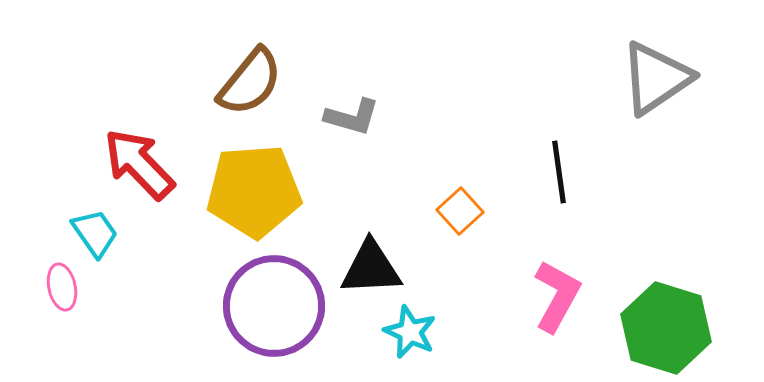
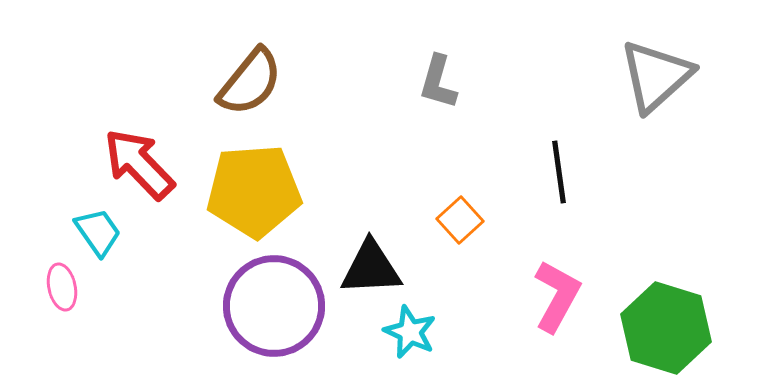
gray triangle: moved 2 px up; rotated 8 degrees counterclockwise
gray L-shape: moved 86 px right, 35 px up; rotated 90 degrees clockwise
orange square: moved 9 px down
cyan trapezoid: moved 3 px right, 1 px up
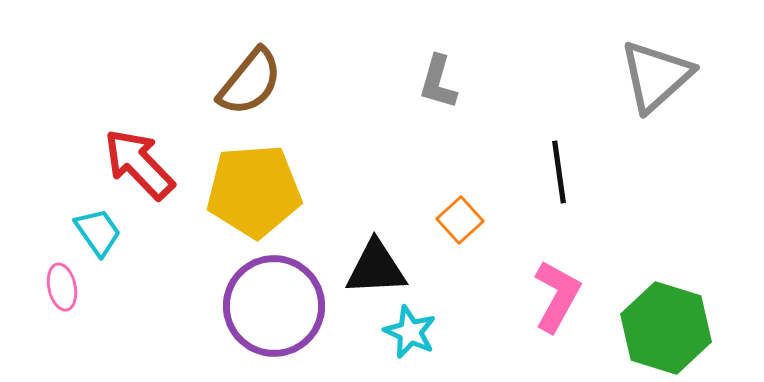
black triangle: moved 5 px right
